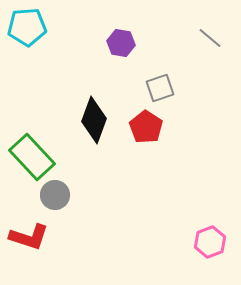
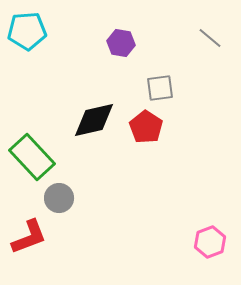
cyan pentagon: moved 4 px down
gray square: rotated 12 degrees clockwise
black diamond: rotated 57 degrees clockwise
gray circle: moved 4 px right, 3 px down
red L-shape: rotated 39 degrees counterclockwise
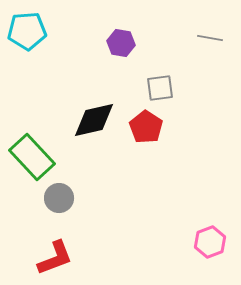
gray line: rotated 30 degrees counterclockwise
red L-shape: moved 26 px right, 21 px down
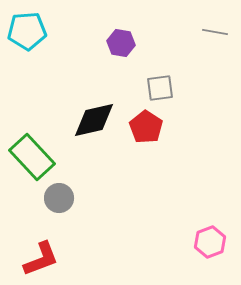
gray line: moved 5 px right, 6 px up
red L-shape: moved 14 px left, 1 px down
